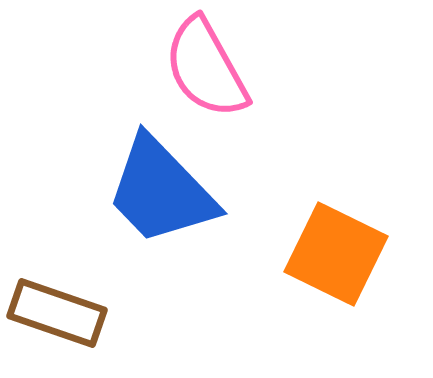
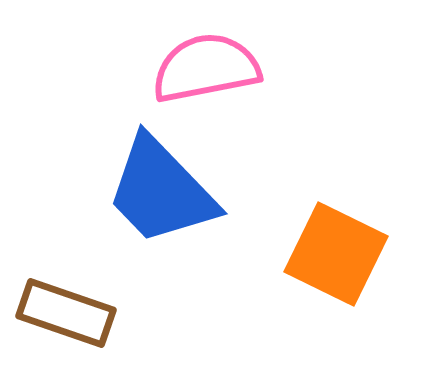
pink semicircle: rotated 108 degrees clockwise
brown rectangle: moved 9 px right
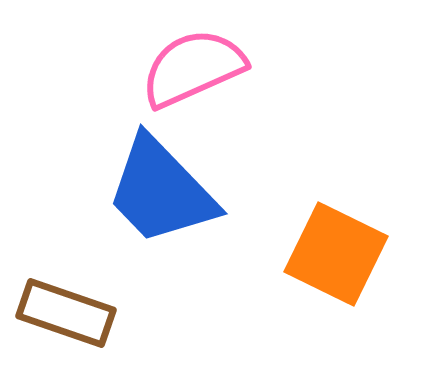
pink semicircle: moved 13 px left; rotated 13 degrees counterclockwise
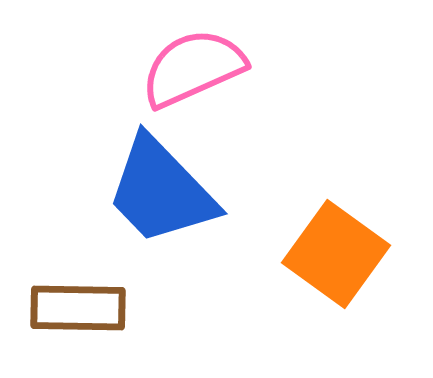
orange square: rotated 10 degrees clockwise
brown rectangle: moved 12 px right, 5 px up; rotated 18 degrees counterclockwise
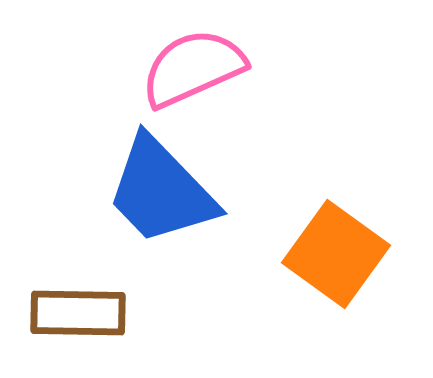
brown rectangle: moved 5 px down
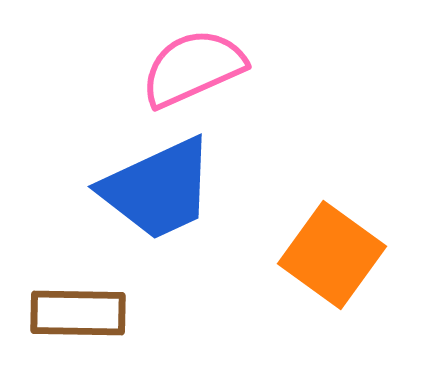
blue trapezoid: moved 3 px left, 2 px up; rotated 71 degrees counterclockwise
orange square: moved 4 px left, 1 px down
